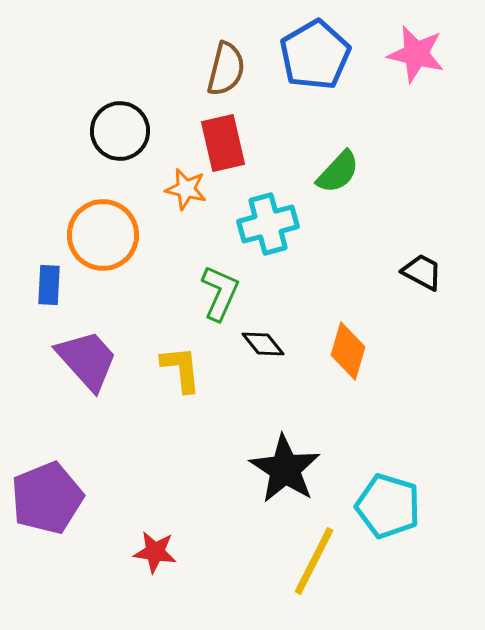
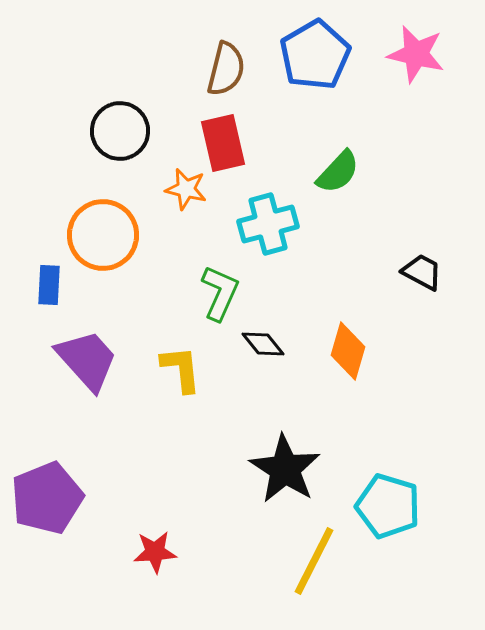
red star: rotated 12 degrees counterclockwise
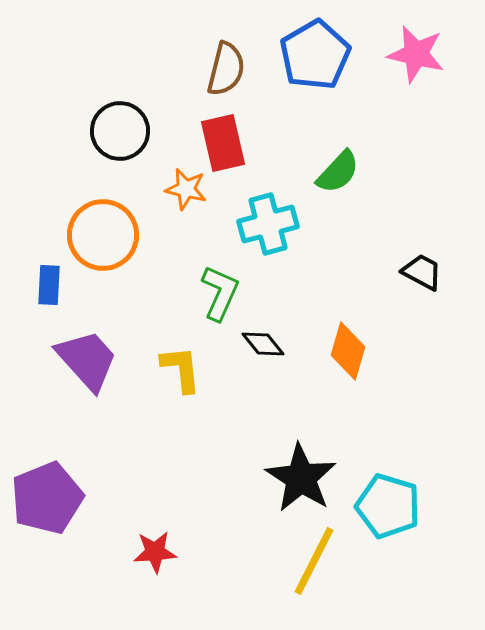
black star: moved 16 px right, 9 px down
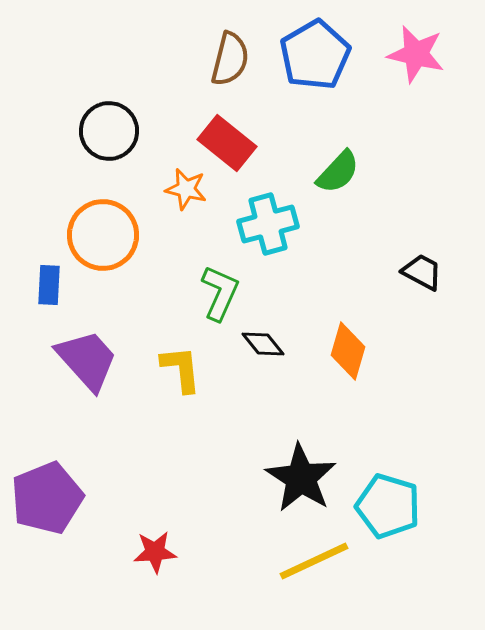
brown semicircle: moved 4 px right, 10 px up
black circle: moved 11 px left
red rectangle: moved 4 px right; rotated 38 degrees counterclockwise
yellow line: rotated 38 degrees clockwise
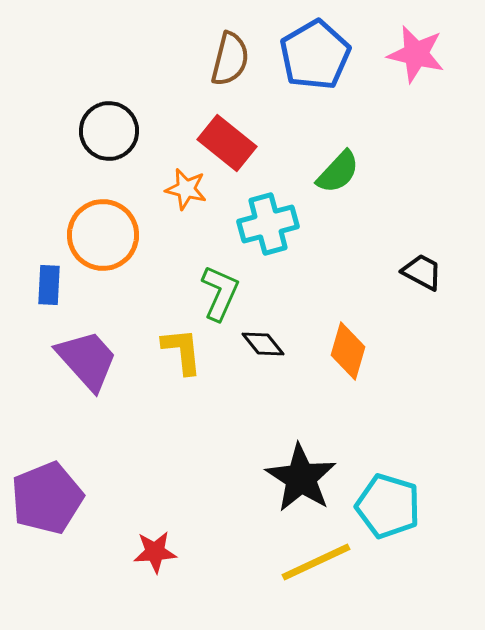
yellow L-shape: moved 1 px right, 18 px up
yellow line: moved 2 px right, 1 px down
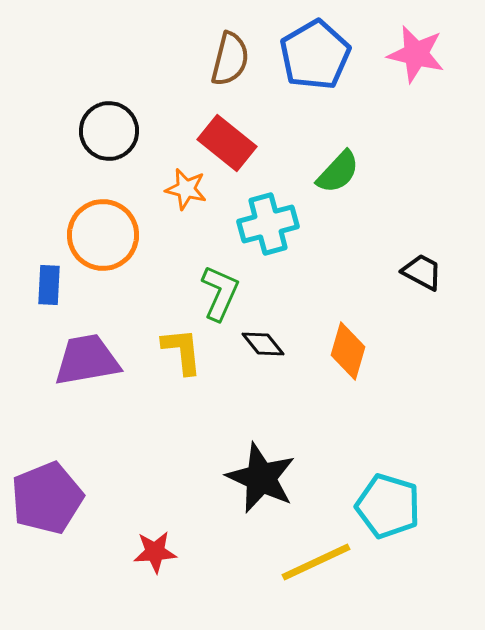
purple trapezoid: rotated 58 degrees counterclockwise
black star: moved 40 px left; rotated 8 degrees counterclockwise
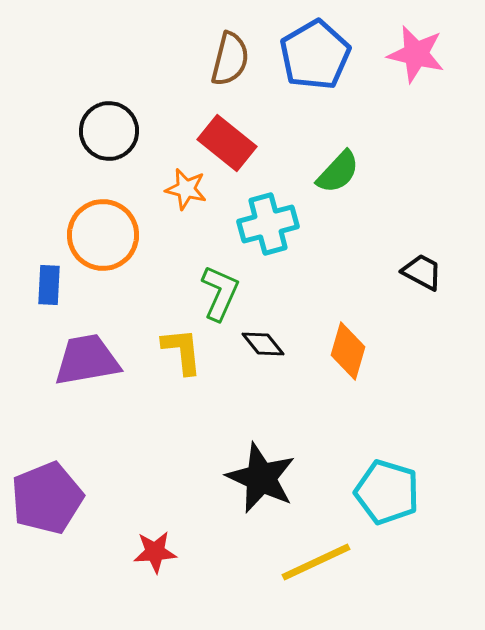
cyan pentagon: moved 1 px left, 14 px up
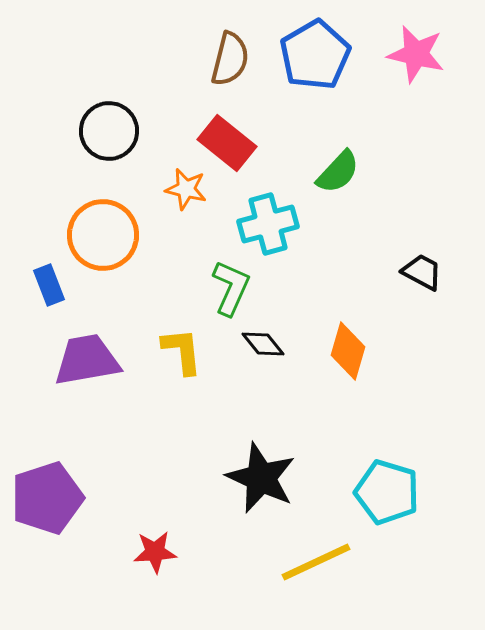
blue rectangle: rotated 24 degrees counterclockwise
green L-shape: moved 11 px right, 5 px up
purple pentagon: rotated 4 degrees clockwise
